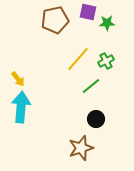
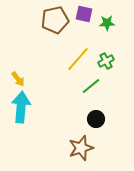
purple square: moved 4 px left, 2 px down
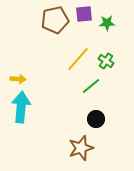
purple square: rotated 18 degrees counterclockwise
green cross: rotated 28 degrees counterclockwise
yellow arrow: rotated 49 degrees counterclockwise
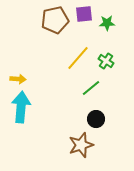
yellow line: moved 1 px up
green line: moved 2 px down
brown star: moved 3 px up
